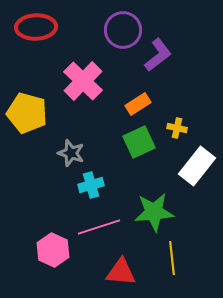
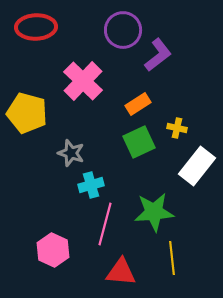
pink line: moved 6 px right, 3 px up; rotated 57 degrees counterclockwise
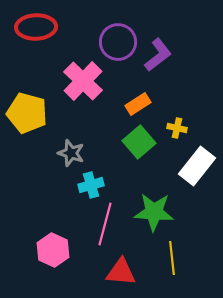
purple circle: moved 5 px left, 12 px down
green square: rotated 16 degrees counterclockwise
green star: rotated 9 degrees clockwise
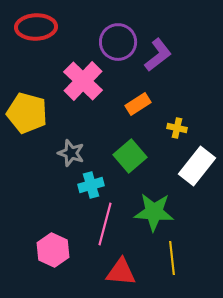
green square: moved 9 px left, 14 px down
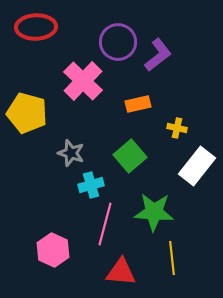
orange rectangle: rotated 20 degrees clockwise
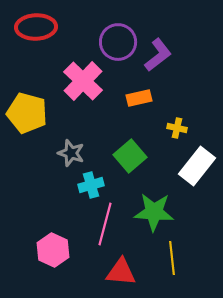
orange rectangle: moved 1 px right, 6 px up
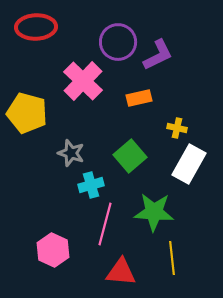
purple L-shape: rotated 12 degrees clockwise
white rectangle: moved 8 px left, 2 px up; rotated 9 degrees counterclockwise
